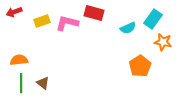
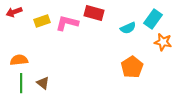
orange pentagon: moved 8 px left, 1 px down
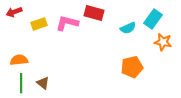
yellow rectangle: moved 3 px left, 3 px down
orange pentagon: rotated 20 degrees clockwise
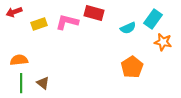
pink L-shape: moved 1 px up
orange pentagon: rotated 20 degrees counterclockwise
